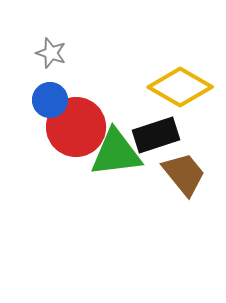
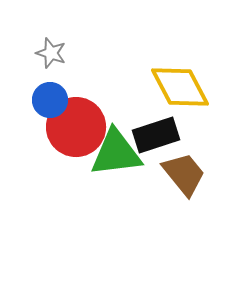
yellow diamond: rotated 32 degrees clockwise
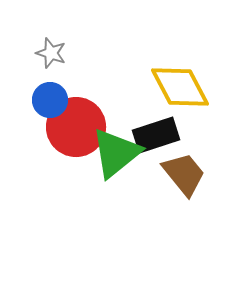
green triangle: rotated 32 degrees counterclockwise
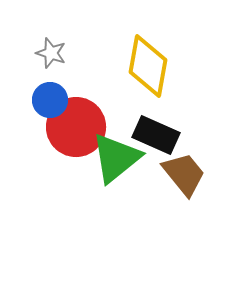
yellow diamond: moved 32 px left, 21 px up; rotated 38 degrees clockwise
black rectangle: rotated 42 degrees clockwise
green triangle: moved 5 px down
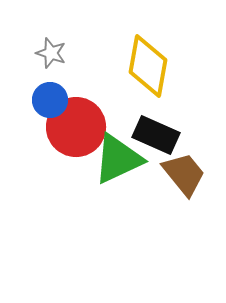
green triangle: moved 2 px right, 1 px down; rotated 14 degrees clockwise
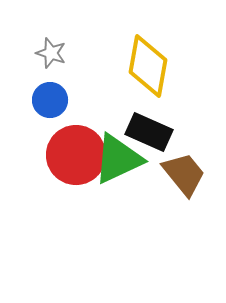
red circle: moved 28 px down
black rectangle: moved 7 px left, 3 px up
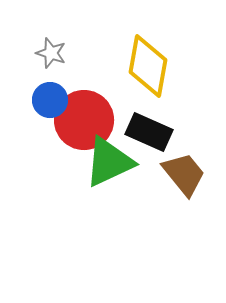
red circle: moved 8 px right, 35 px up
green triangle: moved 9 px left, 3 px down
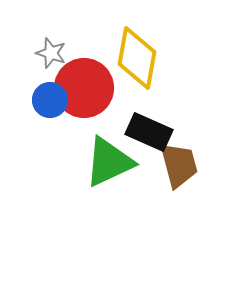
yellow diamond: moved 11 px left, 8 px up
red circle: moved 32 px up
brown trapezoid: moved 5 px left, 9 px up; rotated 24 degrees clockwise
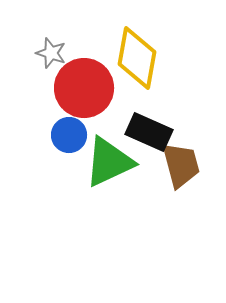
blue circle: moved 19 px right, 35 px down
brown trapezoid: moved 2 px right
